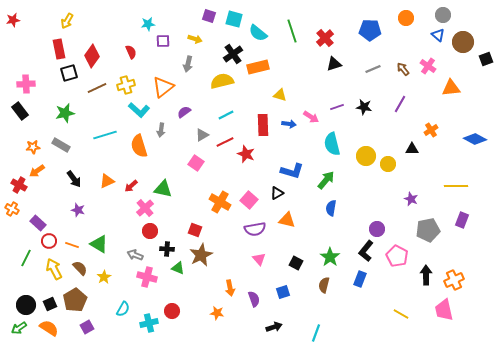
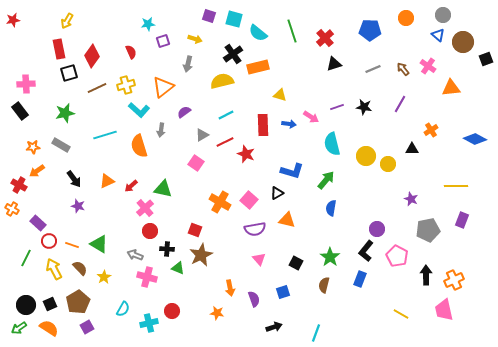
purple square at (163, 41): rotated 16 degrees counterclockwise
purple star at (78, 210): moved 4 px up
brown pentagon at (75, 300): moved 3 px right, 2 px down
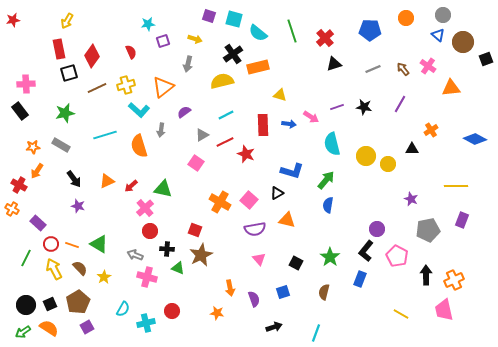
orange arrow at (37, 171): rotated 21 degrees counterclockwise
blue semicircle at (331, 208): moved 3 px left, 3 px up
red circle at (49, 241): moved 2 px right, 3 px down
brown semicircle at (324, 285): moved 7 px down
cyan cross at (149, 323): moved 3 px left
green arrow at (19, 328): moved 4 px right, 4 px down
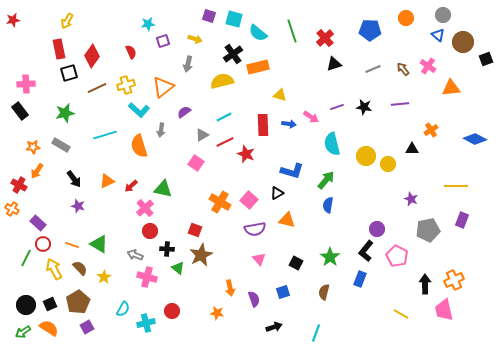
purple line at (400, 104): rotated 54 degrees clockwise
cyan line at (226, 115): moved 2 px left, 2 px down
red circle at (51, 244): moved 8 px left
green triangle at (178, 268): rotated 16 degrees clockwise
black arrow at (426, 275): moved 1 px left, 9 px down
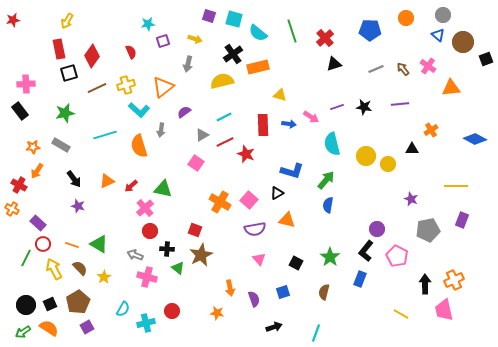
gray line at (373, 69): moved 3 px right
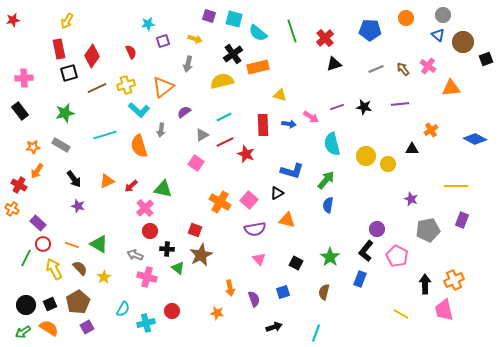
pink cross at (26, 84): moved 2 px left, 6 px up
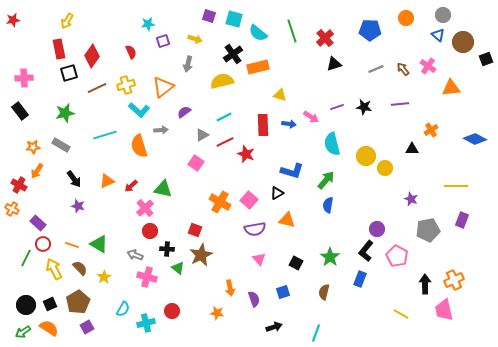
gray arrow at (161, 130): rotated 104 degrees counterclockwise
yellow circle at (388, 164): moved 3 px left, 4 px down
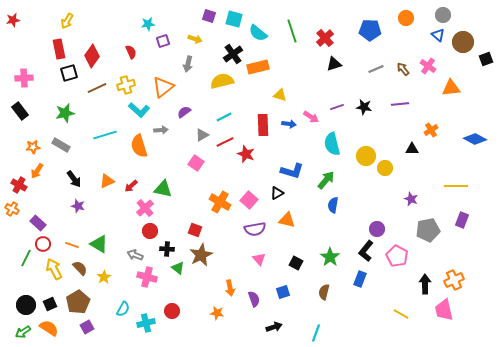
blue semicircle at (328, 205): moved 5 px right
